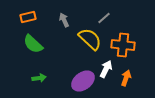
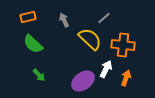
green arrow: moved 3 px up; rotated 56 degrees clockwise
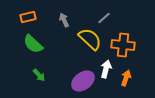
white arrow: rotated 12 degrees counterclockwise
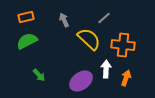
orange rectangle: moved 2 px left
yellow semicircle: moved 1 px left
green semicircle: moved 6 px left, 3 px up; rotated 110 degrees clockwise
white arrow: rotated 12 degrees counterclockwise
purple ellipse: moved 2 px left
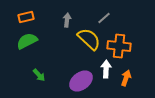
gray arrow: moved 3 px right; rotated 32 degrees clockwise
orange cross: moved 4 px left, 1 px down
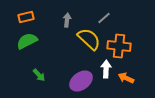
orange arrow: rotated 84 degrees counterclockwise
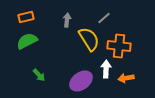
yellow semicircle: rotated 15 degrees clockwise
orange arrow: rotated 35 degrees counterclockwise
